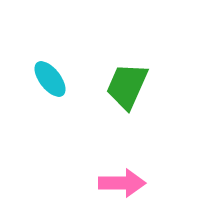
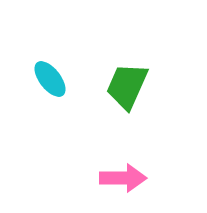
pink arrow: moved 1 px right, 5 px up
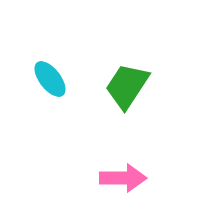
green trapezoid: rotated 9 degrees clockwise
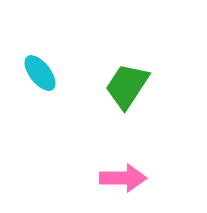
cyan ellipse: moved 10 px left, 6 px up
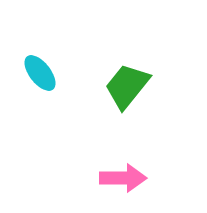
green trapezoid: rotated 6 degrees clockwise
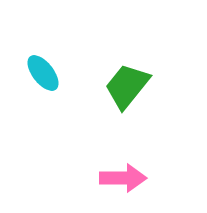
cyan ellipse: moved 3 px right
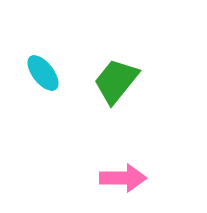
green trapezoid: moved 11 px left, 5 px up
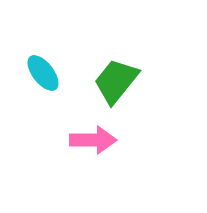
pink arrow: moved 30 px left, 38 px up
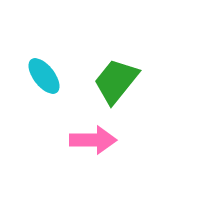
cyan ellipse: moved 1 px right, 3 px down
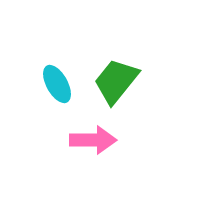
cyan ellipse: moved 13 px right, 8 px down; rotated 9 degrees clockwise
